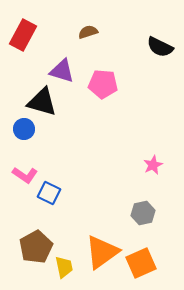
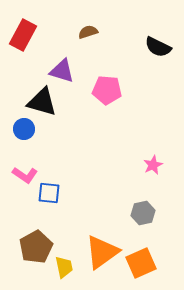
black semicircle: moved 2 px left
pink pentagon: moved 4 px right, 6 px down
blue square: rotated 20 degrees counterclockwise
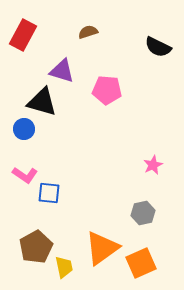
orange triangle: moved 4 px up
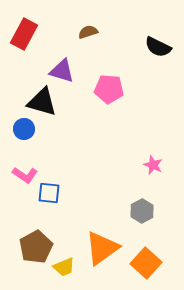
red rectangle: moved 1 px right, 1 px up
pink pentagon: moved 2 px right, 1 px up
pink star: rotated 24 degrees counterclockwise
gray hexagon: moved 1 px left, 2 px up; rotated 15 degrees counterclockwise
orange square: moved 5 px right; rotated 24 degrees counterclockwise
yellow trapezoid: rotated 80 degrees clockwise
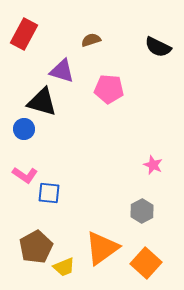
brown semicircle: moved 3 px right, 8 px down
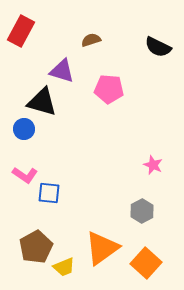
red rectangle: moved 3 px left, 3 px up
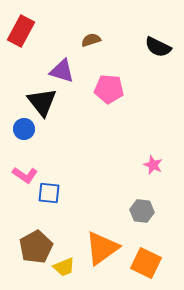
black triangle: rotated 36 degrees clockwise
gray hexagon: rotated 25 degrees counterclockwise
orange square: rotated 16 degrees counterclockwise
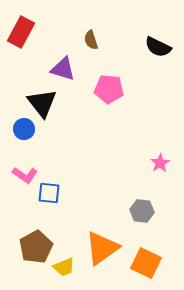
red rectangle: moved 1 px down
brown semicircle: rotated 90 degrees counterclockwise
purple triangle: moved 1 px right, 2 px up
black triangle: moved 1 px down
pink star: moved 7 px right, 2 px up; rotated 18 degrees clockwise
